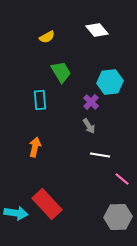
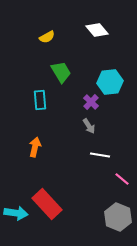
gray hexagon: rotated 24 degrees clockwise
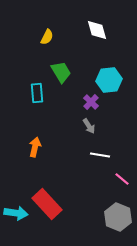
white diamond: rotated 25 degrees clockwise
yellow semicircle: rotated 35 degrees counterclockwise
cyan hexagon: moved 1 px left, 2 px up
cyan rectangle: moved 3 px left, 7 px up
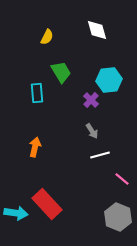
purple cross: moved 2 px up
gray arrow: moved 3 px right, 5 px down
white line: rotated 24 degrees counterclockwise
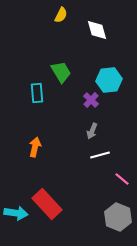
yellow semicircle: moved 14 px right, 22 px up
gray arrow: rotated 56 degrees clockwise
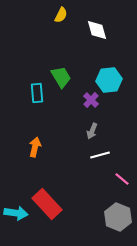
green trapezoid: moved 5 px down
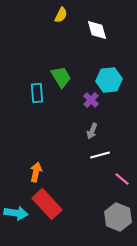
orange arrow: moved 1 px right, 25 px down
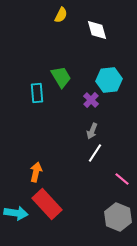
white line: moved 5 px left, 2 px up; rotated 42 degrees counterclockwise
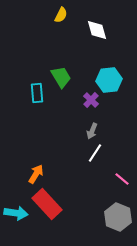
orange arrow: moved 2 px down; rotated 18 degrees clockwise
